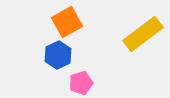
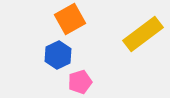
orange square: moved 3 px right, 3 px up
pink pentagon: moved 1 px left, 1 px up
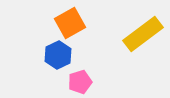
orange square: moved 4 px down
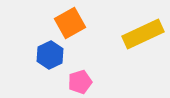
yellow rectangle: rotated 12 degrees clockwise
blue hexagon: moved 8 px left
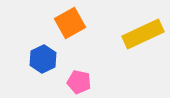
blue hexagon: moved 7 px left, 4 px down
pink pentagon: moved 1 px left; rotated 30 degrees clockwise
